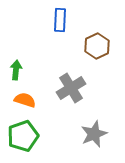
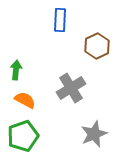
orange semicircle: rotated 10 degrees clockwise
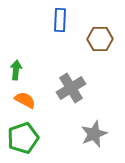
brown hexagon: moved 3 px right, 7 px up; rotated 25 degrees clockwise
green pentagon: moved 2 px down
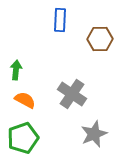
gray cross: moved 1 px right, 6 px down; rotated 24 degrees counterclockwise
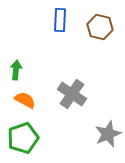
brown hexagon: moved 12 px up; rotated 15 degrees clockwise
gray star: moved 14 px right
